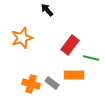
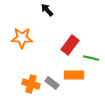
orange star: rotated 20 degrees clockwise
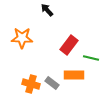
red rectangle: moved 1 px left
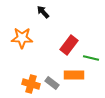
black arrow: moved 4 px left, 2 px down
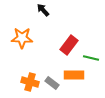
black arrow: moved 2 px up
orange cross: moved 1 px left, 2 px up
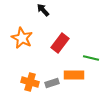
orange star: rotated 25 degrees clockwise
red rectangle: moved 9 px left, 2 px up
gray rectangle: rotated 56 degrees counterclockwise
